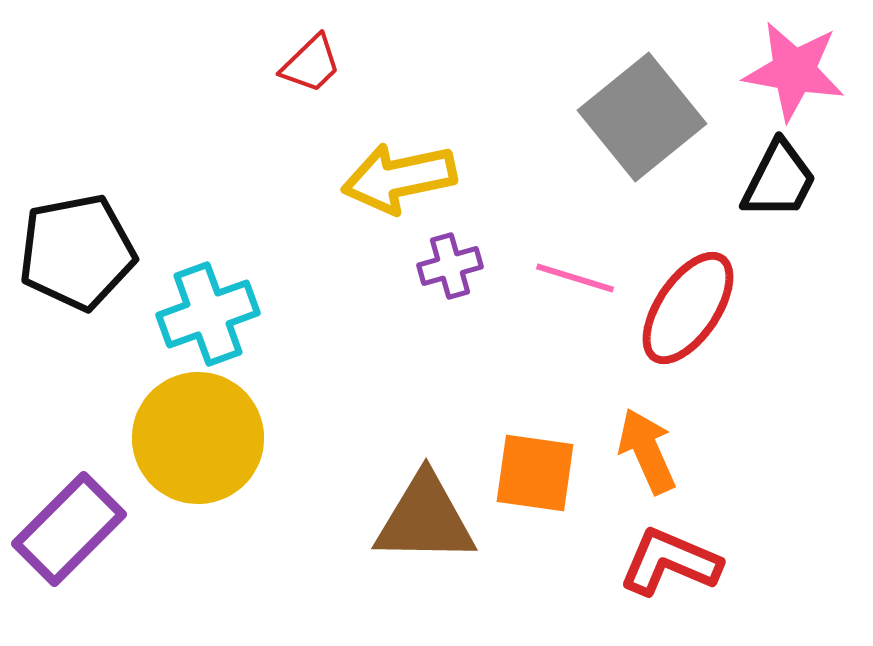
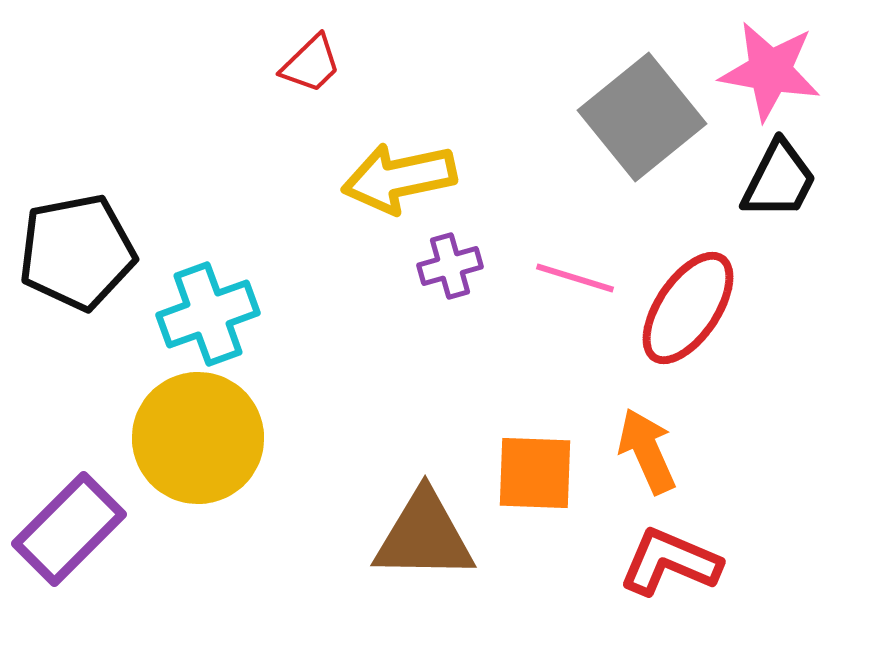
pink star: moved 24 px left
orange square: rotated 6 degrees counterclockwise
brown triangle: moved 1 px left, 17 px down
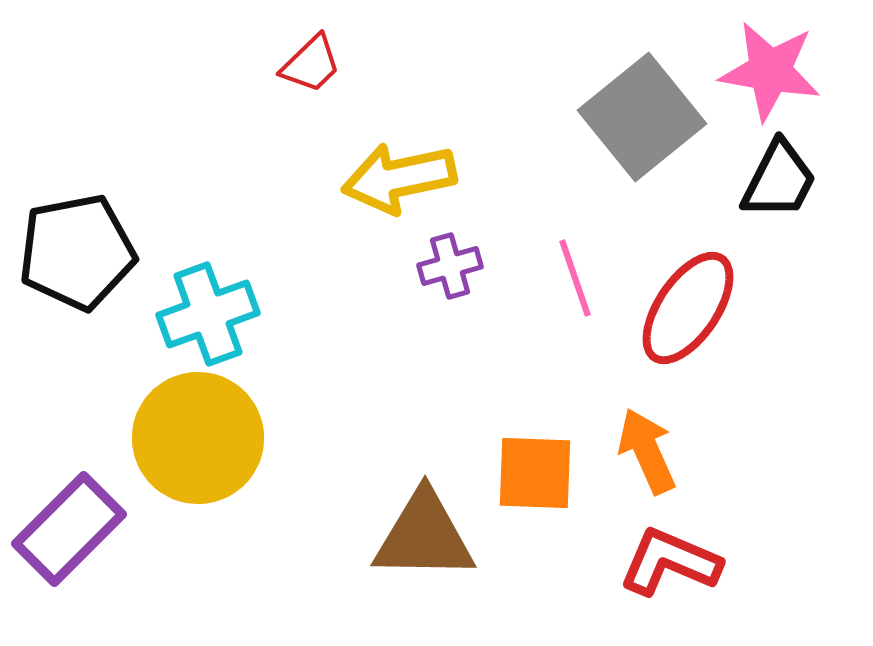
pink line: rotated 54 degrees clockwise
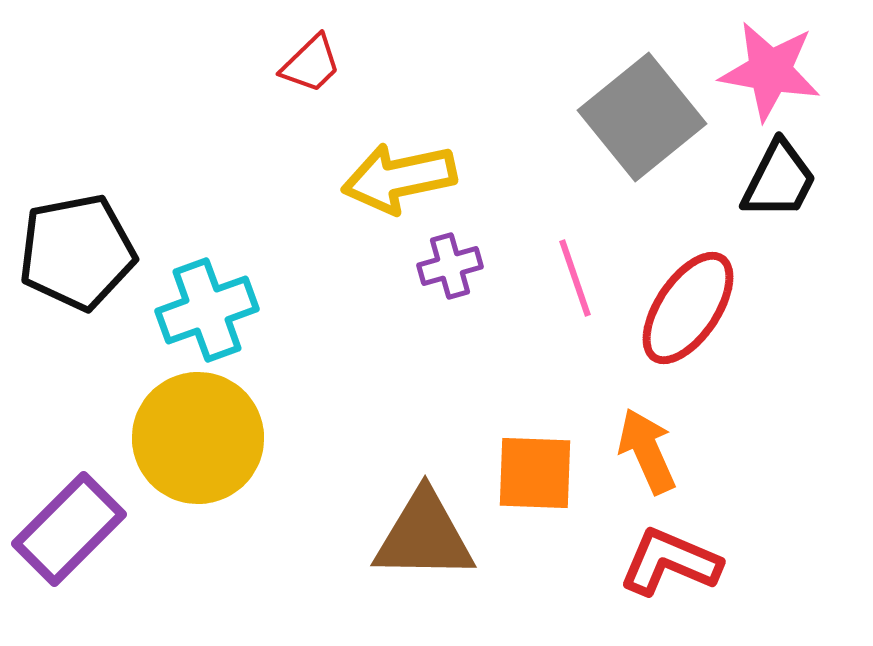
cyan cross: moved 1 px left, 4 px up
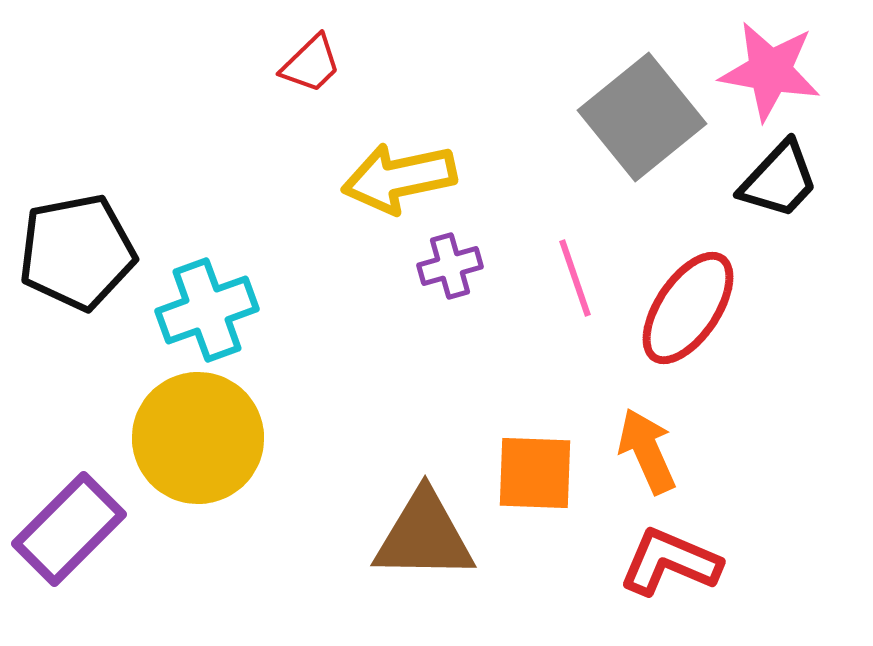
black trapezoid: rotated 16 degrees clockwise
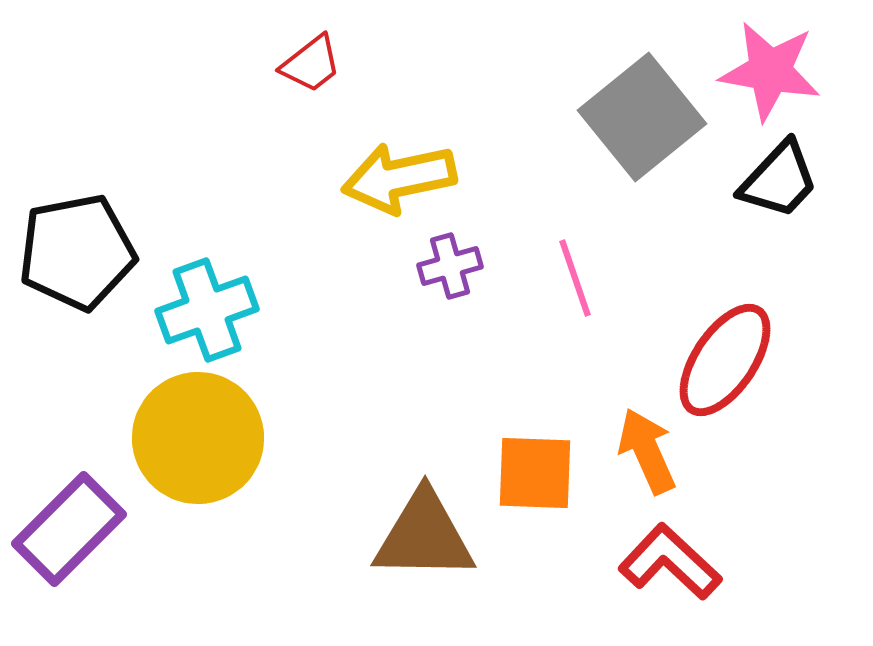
red trapezoid: rotated 6 degrees clockwise
red ellipse: moved 37 px right, 52 px down
red L-shape: rotated 20 degrees clockwise
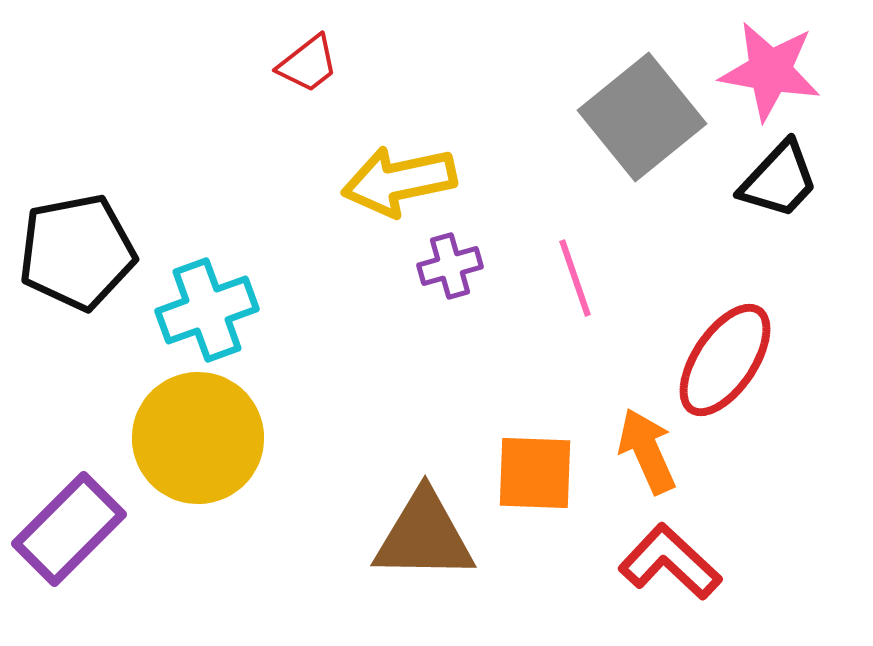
red trapezoid: moved 3 px left
yellow arrow: moved 3 px down
